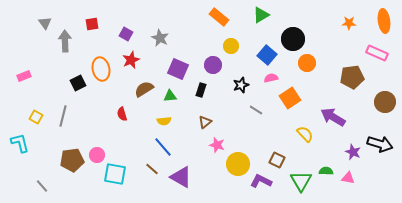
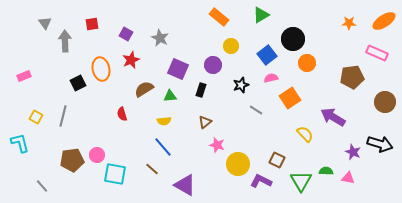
orange ellipse at (384, 21): rotated 65 degrees clockwise
blue square at (267, 55): rotated 12 degrees clockwise
purple triangle at (181, 177): moved 4 px right, 8 px down
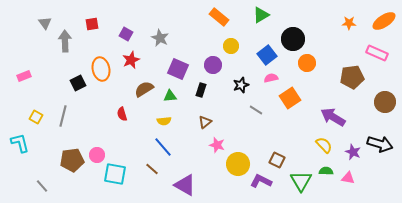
yellow semicircle at (305, 134): moved 19 px right, 11 px down
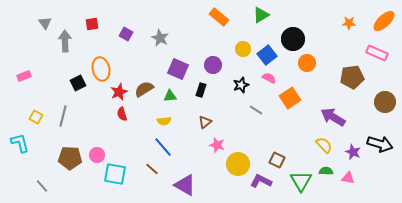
orange ellipse at (384, 21): rotated 10 degrees counterclockwise
yellow circle at (231, 46): moved 12 px right, 3 px down
red star at (131, 60): moved 12 px left, 32 px down
pink semicircle at (271, 78): moved 2 px left; rotated 40 degrees clockwise
brown pentagon at (72, 160): moved 2 px left, 2 px up; rotated 10 degrees clockwise
